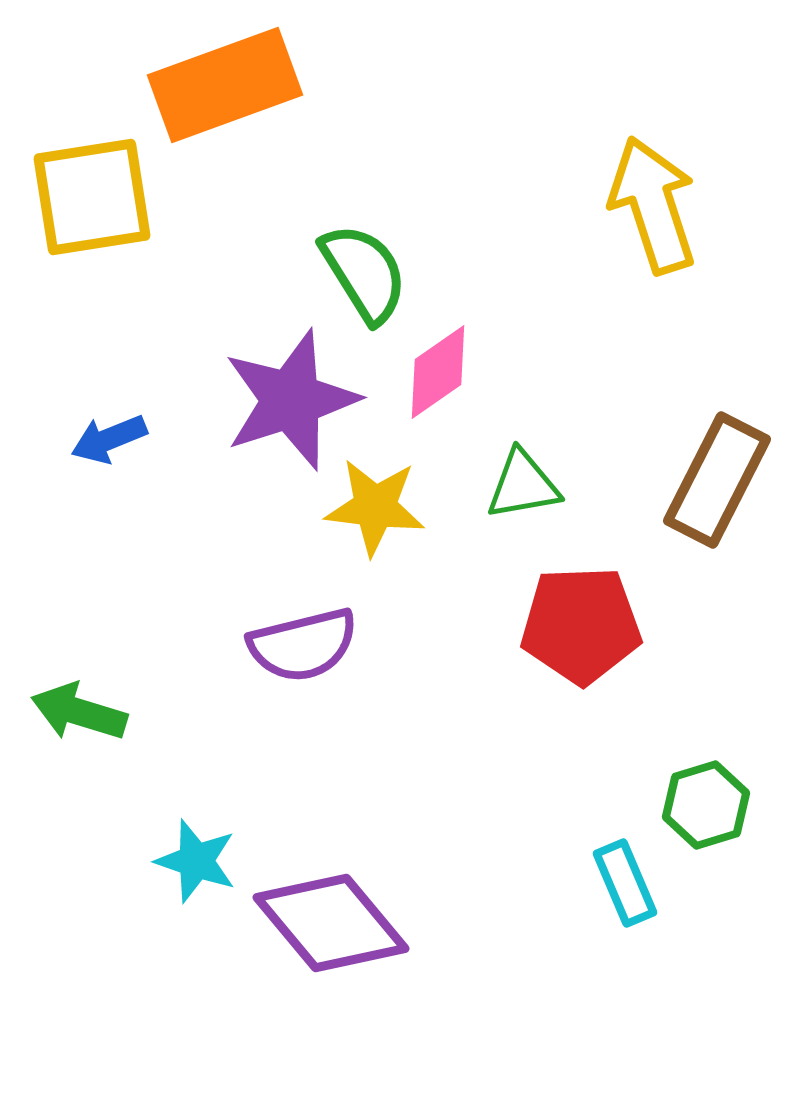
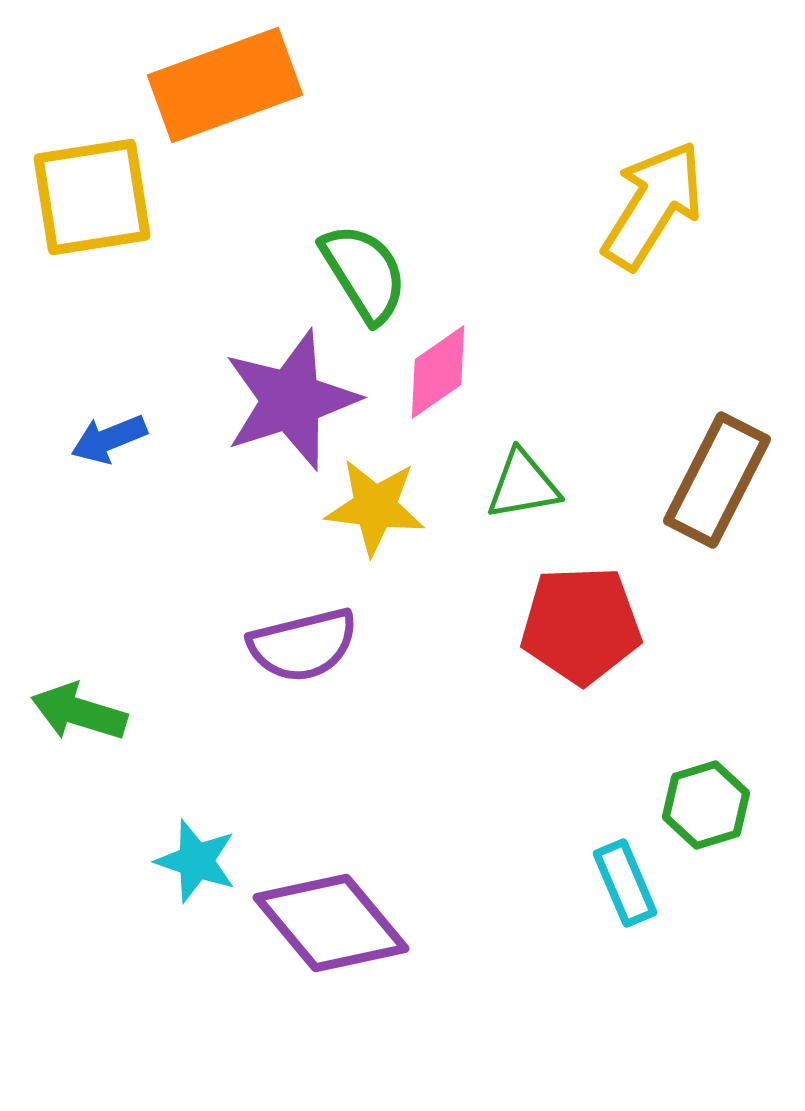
yellow arrow: rotated 50 degrees clockwise
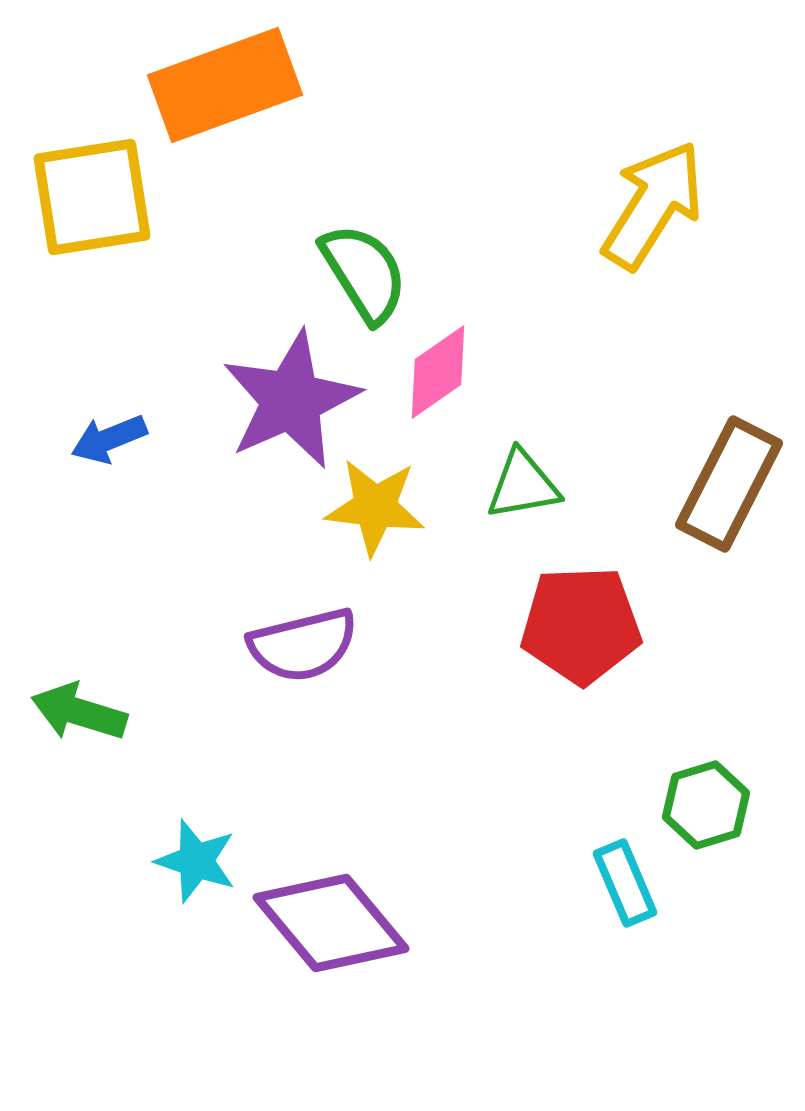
purple star: rotated 6 degrees counterclockwise
brown rectangle: moved 12 px right, 4 px down
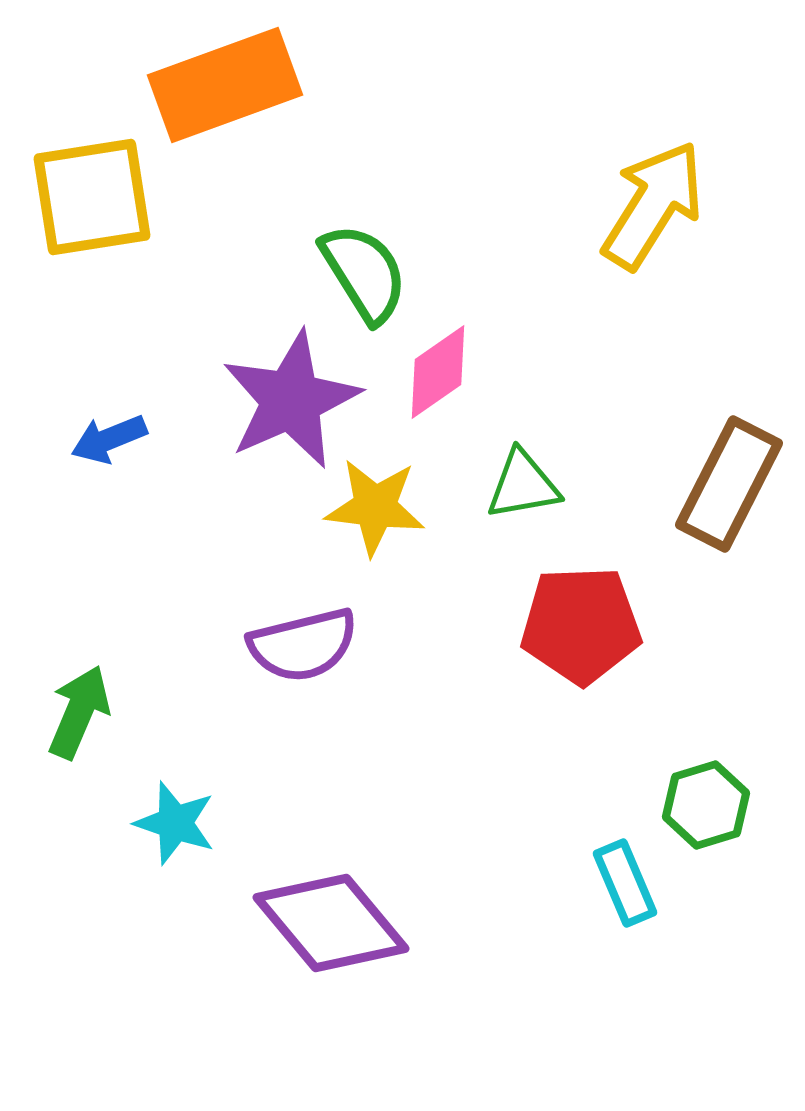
green arrow: rotated 96 degrees clockwise
cyan star: moved 21 px left, 38 px up
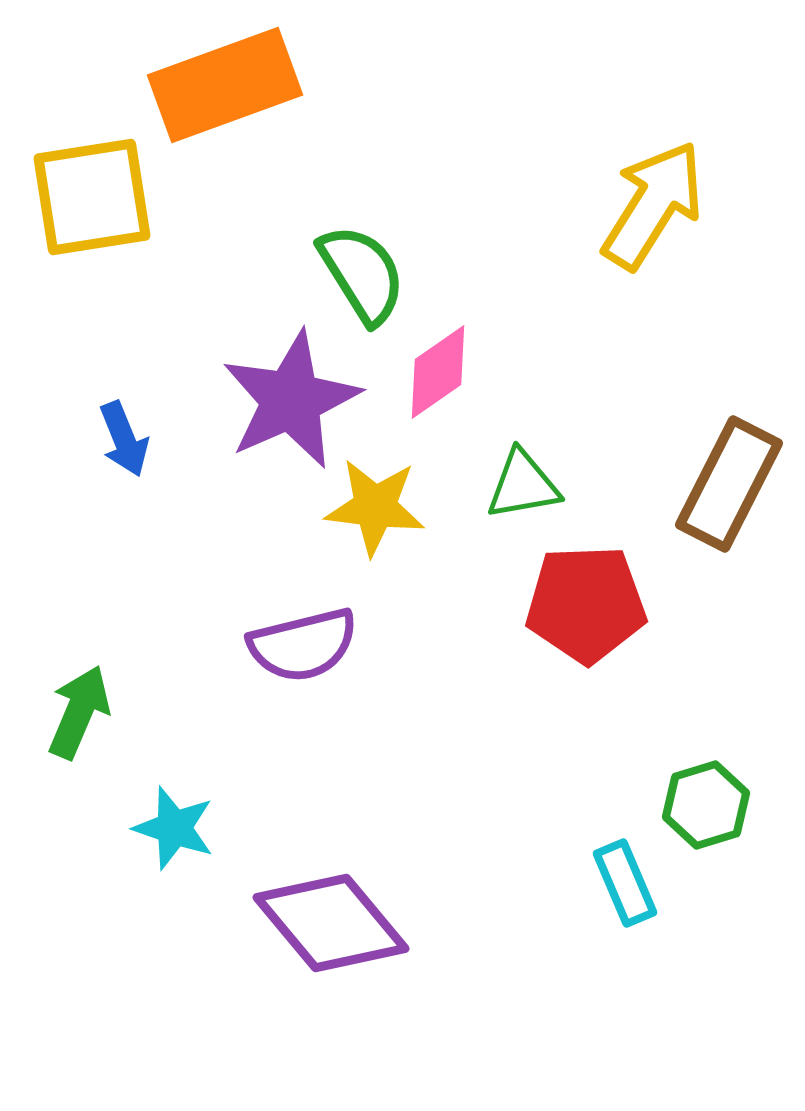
green semicircle: moved 2 px left, 1 px down
blue arrow: moved 15 px right; rotated 90 degrees counterclockwise
red pentagon: moved 5 px right, 21 px up
cyan star: moved 1 px left, 5 px down
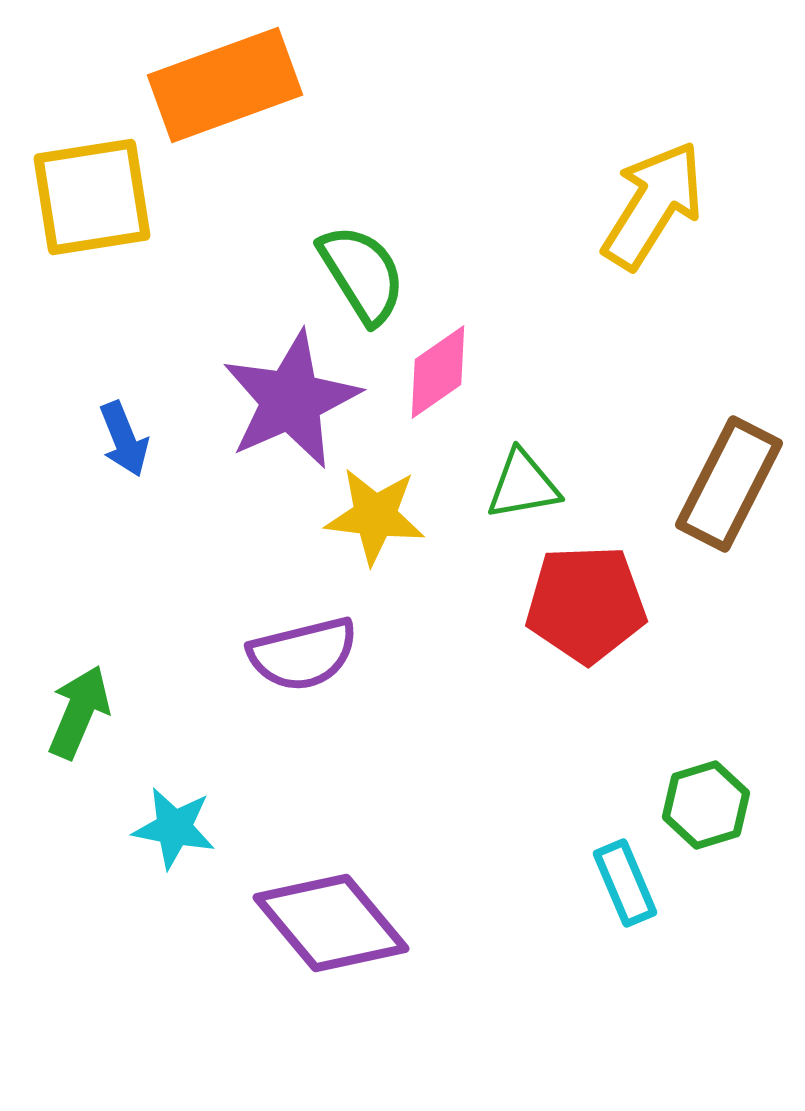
yellow star: moved 9 px down
purple semicircle: moved 9 px down
cyan star: rotated 8 degrees counterclockwise
